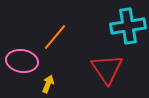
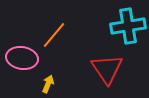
orange line: moved 1 px left, 2 px up
pink ellipse: moved 3 px up
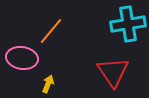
cyan cross: moved 2 px up
orange line: moved 3 px left, 4 px up
red triangle: moved 6 px right, 3 px down
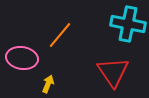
cyan cross: rotated 20 degrees clockwise
orange line: moved 9 px right, 4 px down
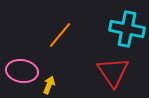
cyan cross: moved 1 px left, 5 px down
pink ellipse: moved 13 px down
yellow arrow: moved 1 px right, 1 px down
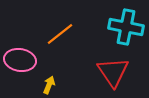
cyan cross: moved 1 px left, 2 px up
orange line: moved 1 px up; rotated 12 degrees clockwise
pink ellipse: moved 2 px left, 11 px up
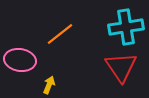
cyan cross: rotated 20 degrees counterclockwise
red triangle: moved 8 px right, 5 px up
